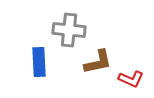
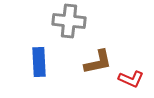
gray cross: moved 9 px up
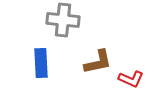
gray cross: moved 6 px left, 1 px up
blue rectangle: moved 2 px right, 1 px down
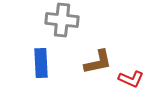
gray cross: moved 1 px left
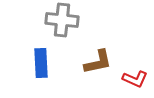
red L-shape: moved 4 px right
